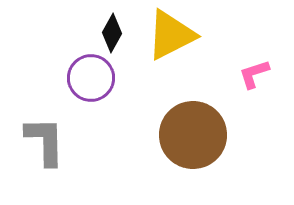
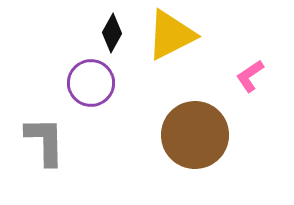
pink L-shape: moved 4 px left, 2 px down; rotated 16 degrees counterclockwise
purple circle: moved 5 px down
brown circle: moved 2 px right
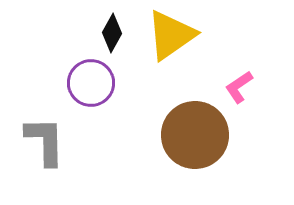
yellow triangle: rotated 8 degrees counterclockwise
pink L-shape: moved 11 px left, 11 px down
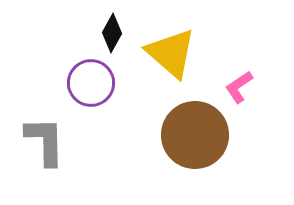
yellow triangle: moved 18 px down; rotated 44 degrees counterclockwise
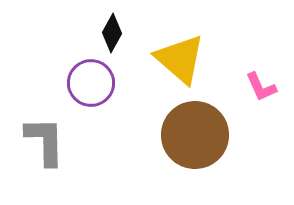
yellow triangle: moved 9 px right, 6 px down
pink L-shape: moved 22 px right; rotated 80 degrees counterclockwise
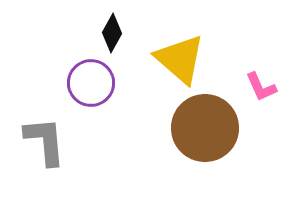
brown circle: moved 10 px right, 7 px up
gray L-shape: rotated 4 degrees counterclockwise
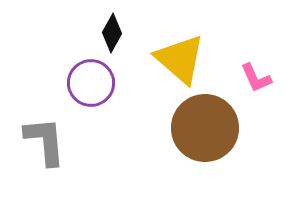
pink L-shape: moved 5 px left, 9 px up
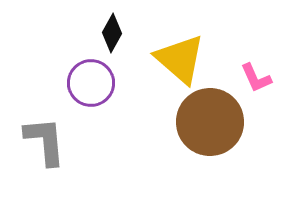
brown circle: moved 5 px right, 6 px up
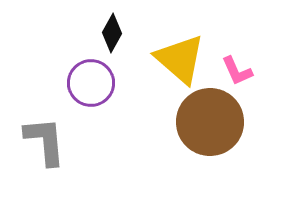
pink L-shape: moved 19 px left, 7 px up
